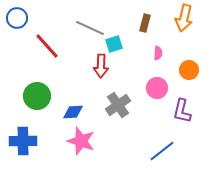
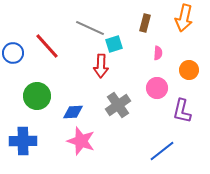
blue circle: moved 4 px left, 35 px down
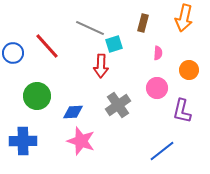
brown rectangle: moved 2 px left
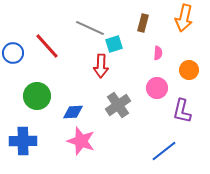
blue line: moved 2 px right
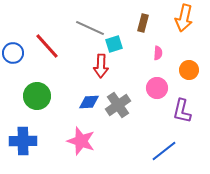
blue diamond: moved 16 px right, 10 px up
